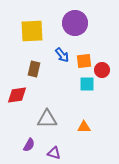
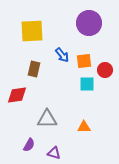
purple circle: moved 14 px right
red circle: moved 3 px right
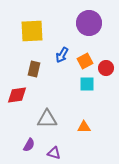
blue arrow: rotated 70 degrees clockwise
orange square: moved 1 px right; rotated 21 degrees counterclockwise
red circle: moved 1 px right, 2 px up
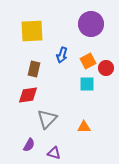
purple circle: moved 2 px right, 1 px down
blue arrow: rotated 14 degrees counterclockwise
orange square: moved 3 px right
red diamond: moved 11 px right
gray triangle: rotated 45 degrees counterclockwise
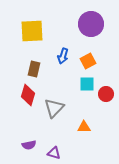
blue arrow: moved 1 px right, 1 px down
red circle: moved 26 px down
red diamond: rotated 65 degrees counterclockwise
gray triangle: moved 7 px right, 11 px up
purple semicircle: rotated 48 degrees clockwise
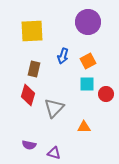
purple circle: moved 3 px left, 2 px up
purple semicircle: rotated 24 degrees clockwise
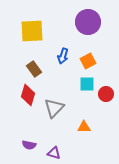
brown rectangle: rotated 49 degrees counterclockwise
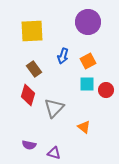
red circle: moved 4 px up
orange triangle: rotated 40 degrees clockwise
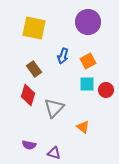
yellow square: moved 2 px right, 3 px up; rotated 15 degrees clockwise
orange triangle: moved 1 px left
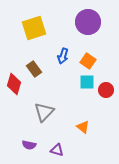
yellow square: rotated 30 degrees counterclockwise
orange square: rotated 28 degrees counterclockwise
cyan square: moved 2 px up
red diamond: moved 14 px left, 11 px up
gray triangle: moved 10 px left, 4 px down
purple triangle: moved 3 px right, 3 px up
